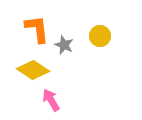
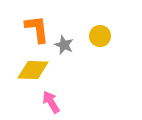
yellow diamond: rotated 32 degrees counterclockwise
pink arrow: moved 2 px down
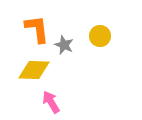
yellow diamond: moved 1 px right
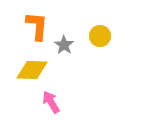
orange L-shape: moved 3 px up; rotated 12 degrees clockwise
gray star: rotated 12 degrees clockwise
yellow diamond: moved 2 px left
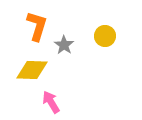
orange L-shape: rotated 12 degrees clockwise
yellow circle: moved 5 px right
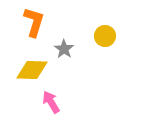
orange L-shape: moved 3 px left, 4 px up
gray star: moved 4 px down
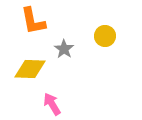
orange L-shape: moved 1 px left, 1 px up; rotated 152 degrees clockwise
yellow diamond: moved 2 px left, 1 px up
pink arrow: moved 1 px right, 2 px down
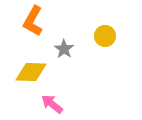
orange L-shape: rotated 40 degrees clockwise
yellow diamond: moved 1 px right, 3 px down
pink arrow: rotated 20 degrees counterclockwise
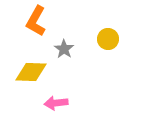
orange L-shape: moved 3 px right
yellow circle: moved 3 px right, 3 px down
pink arrow: moved 4 px right, 1 px up; rotated 45 degrees counterclockwise
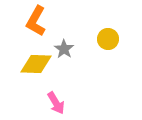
yellow diamond: moved 5 px right, 8 px up
pink arrow: rotated 115 degrees counterclockwise
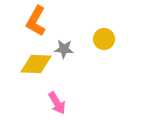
yellow circle: moved 4 px left
gray star: rotated 30 degrees counterclockwise
pink arrow: moved 1 px right
